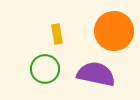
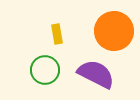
green circle: moved 1 px down
purple semicircle: rotated 15 degrees clockwise
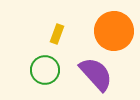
yellow rectangle: rotated 30 degrees clockwise
purple semicircle: rotated 21 degrees clockwise
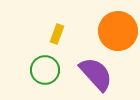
orange circle: moved 4 px right
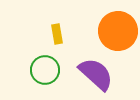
yellow rectangle: rotated 30 degrees counterclockwise
purple semicircle: rotated 6 degrees counterclockwise
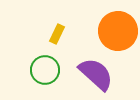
yellow rectangle: rotated 36 degrees clockwise
